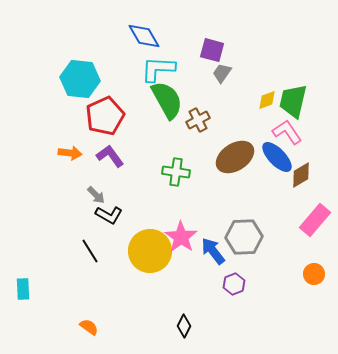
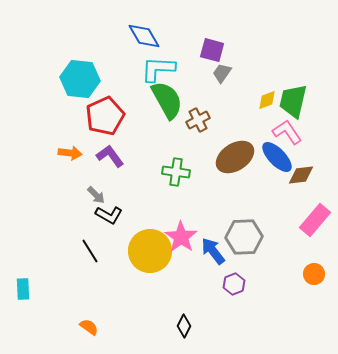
brown diamond: rotated 24 degrees clockwise
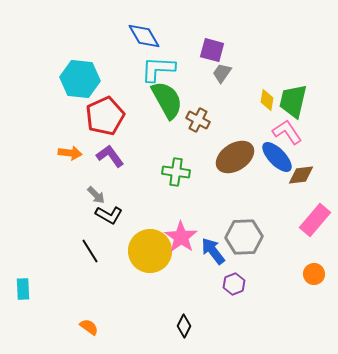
yellow diamond: rotated 60 degrees counterclockwise
brown cross: rotated 35 degrees counterclockwise
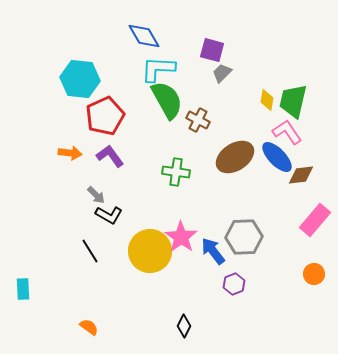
gray trapezoid: rotated 10 degrees clockwise
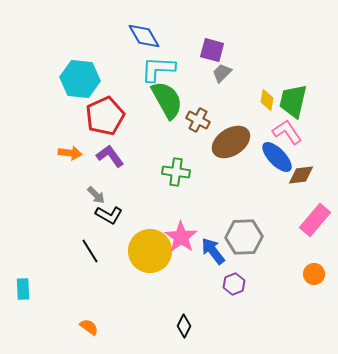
brown ellipse: moved 4 px left, 15 px up
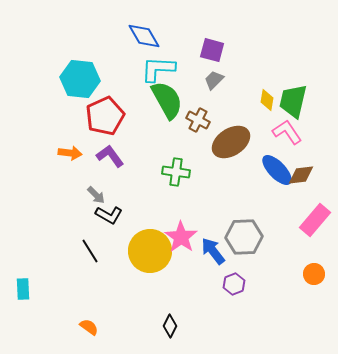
gray trapezoid: moved 8 px left, 7 px down
blue ellipse: moved 13 px down
black diamond: moved 14 px left
